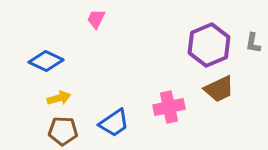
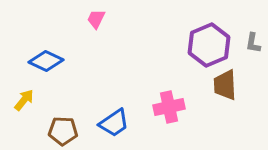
brown trapezoid: moved 6 px right, 4 px up; rotated 112 degrees clockwise
yellow arrow: moved 35 px left, 2 px down; rotated 35 degrees counterclockwise
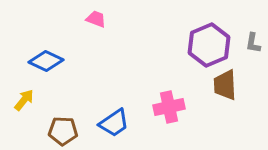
pink trapezoid: rotated 85 degrees clockwise
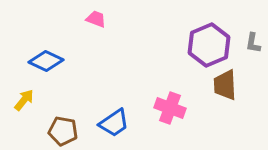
pink cross: moved 1 px right, 1 px down; rotated 32 degrees clockwise
brown pentagon: rotated 8 degrees clockwise
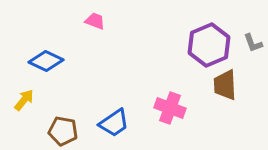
pink trapezoid: moved 1 px left, 2 px down
gray L-shape: rotated 30 degrees counterclockwise
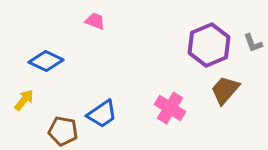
brown trapezoid: moved 5 px down; rotated 44 degrees clockwise
pink cross: rotated 12 degrees clockwise
blue trapezoid: moved 12 px left, 9 px up
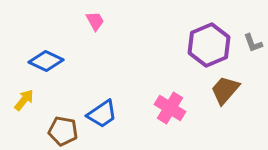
pink trapezoid: rotated 40 degrees clockwise
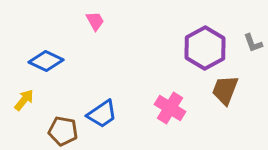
purple hexagon: moved 4 px left, 3 px down; rotated 6 degrees counterclockwise
brown trapezoid: rotated 20 degrees counterclockwise
